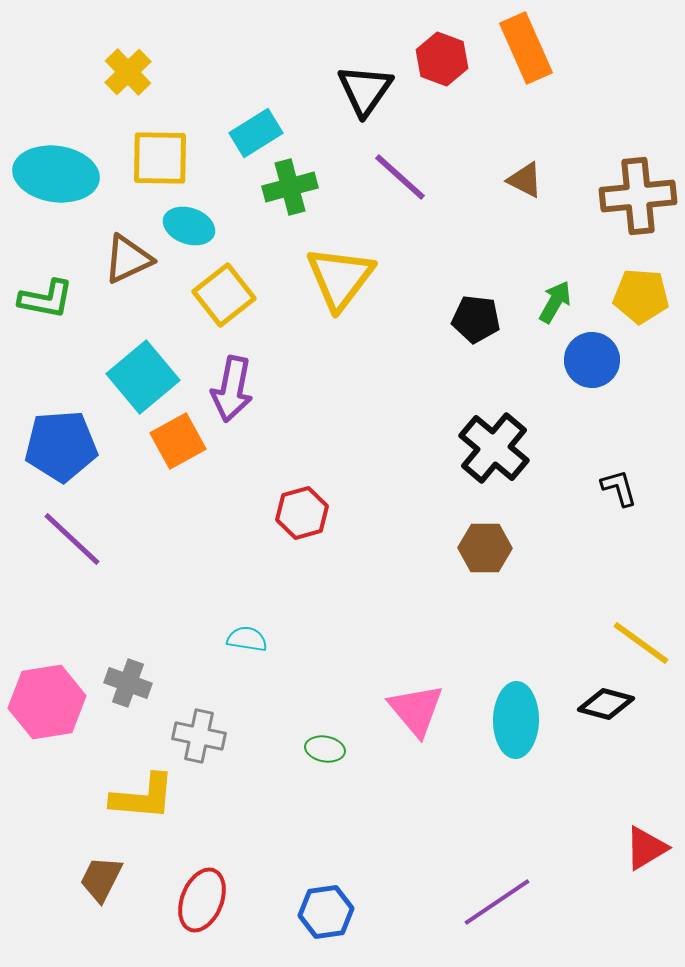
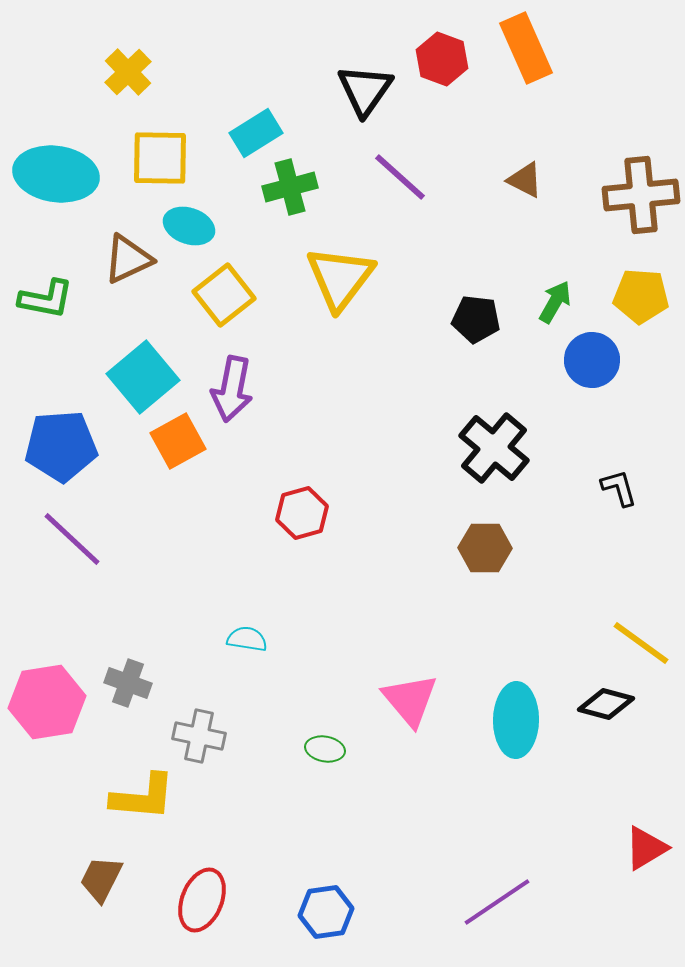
brown cross at (638, 196): moved 3 px right, 1 px up
pink triangle at (416, 710): moved 6 px left, 10 px up
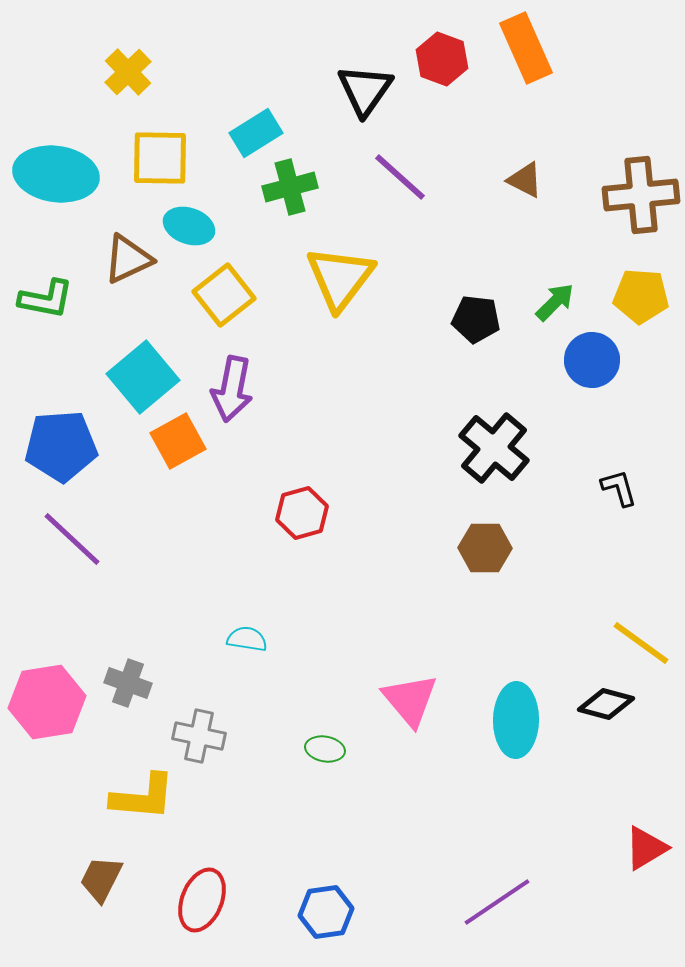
green arrow at (555, 302): rotated 15 degrees clockwise
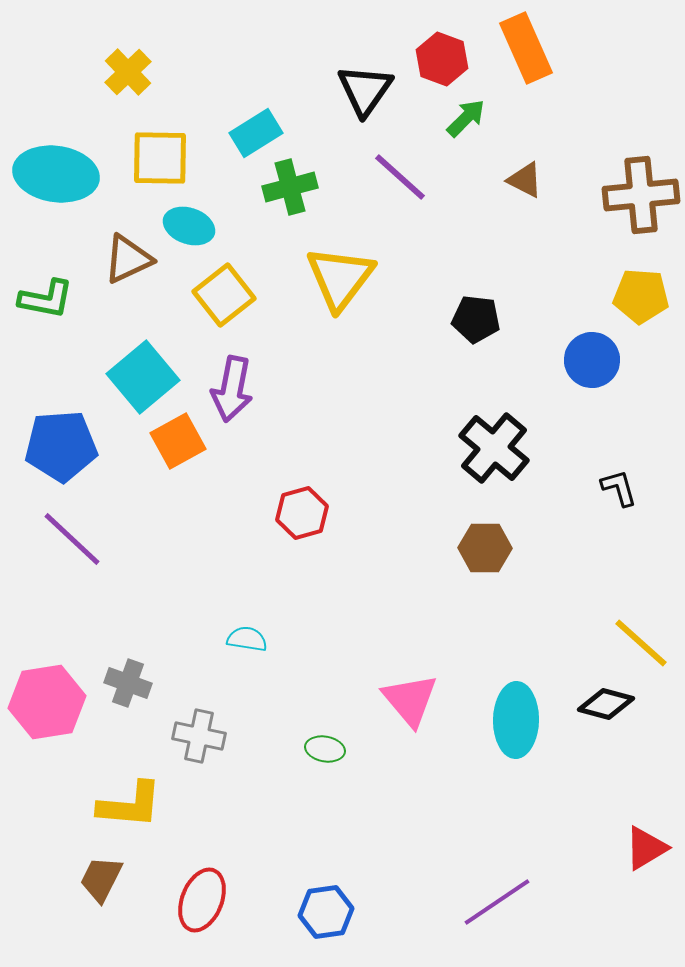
green arrow at (555, 302): moved 89 px left, 184 px up
yellow line at (641, 643): rotated 6 degrees clockwise
yellow L-shape at (143, 797): moved 13 px left, 8 px down
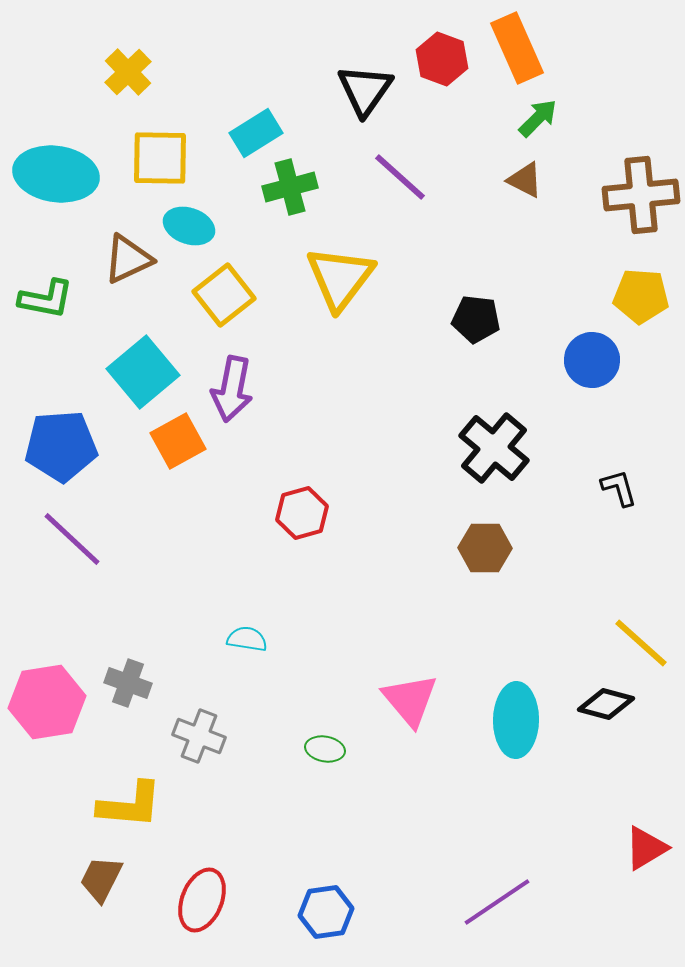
orange rectangle at (526, 48): moved 9 px left
green arrow at (466, 118): moved 72 px right
cyan square at (143, 377): moved 5 px up
gray cross at (199, 736): rotated 9 degrees clockwise
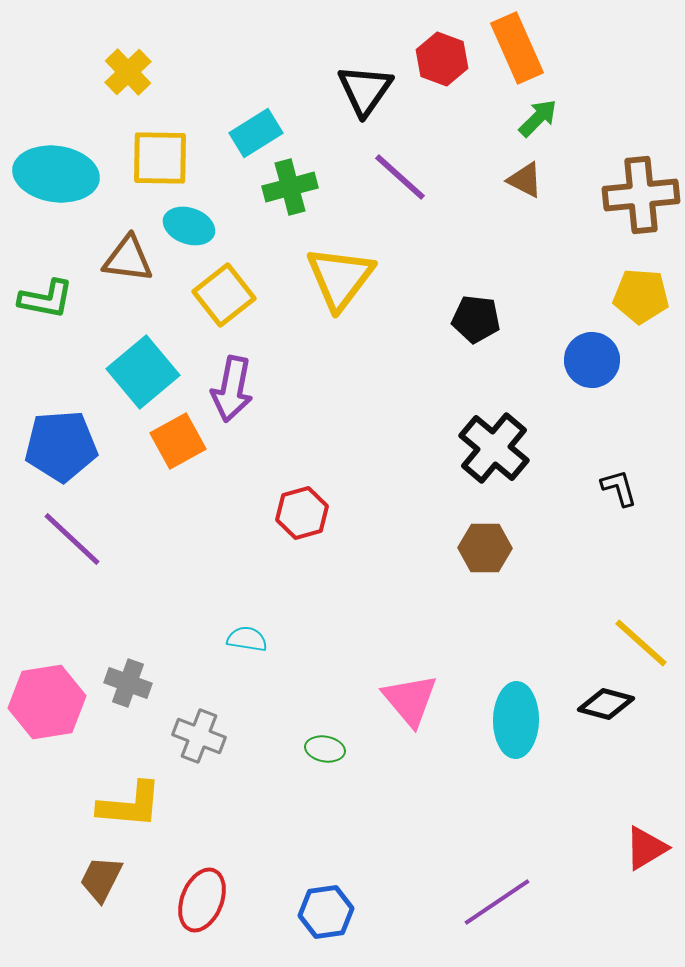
brown triangle at (128, 259): rotated 32 degrees clockwise
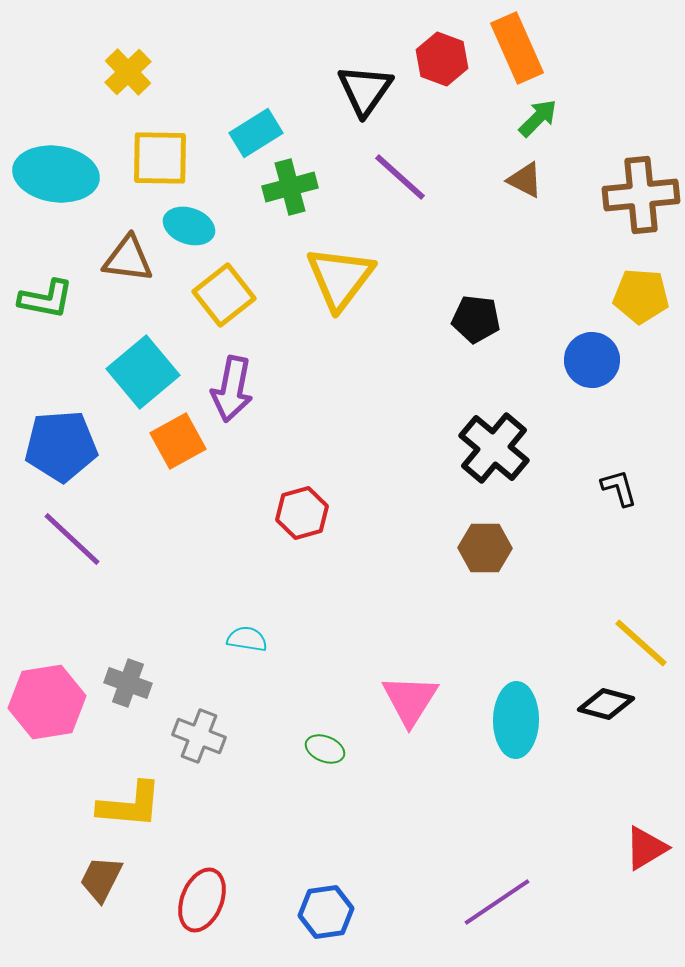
pink triangle at (410, 700): rotated 12 degrees clockwise
green ellipse at (325, 749): rotated 12 degrees clockwise
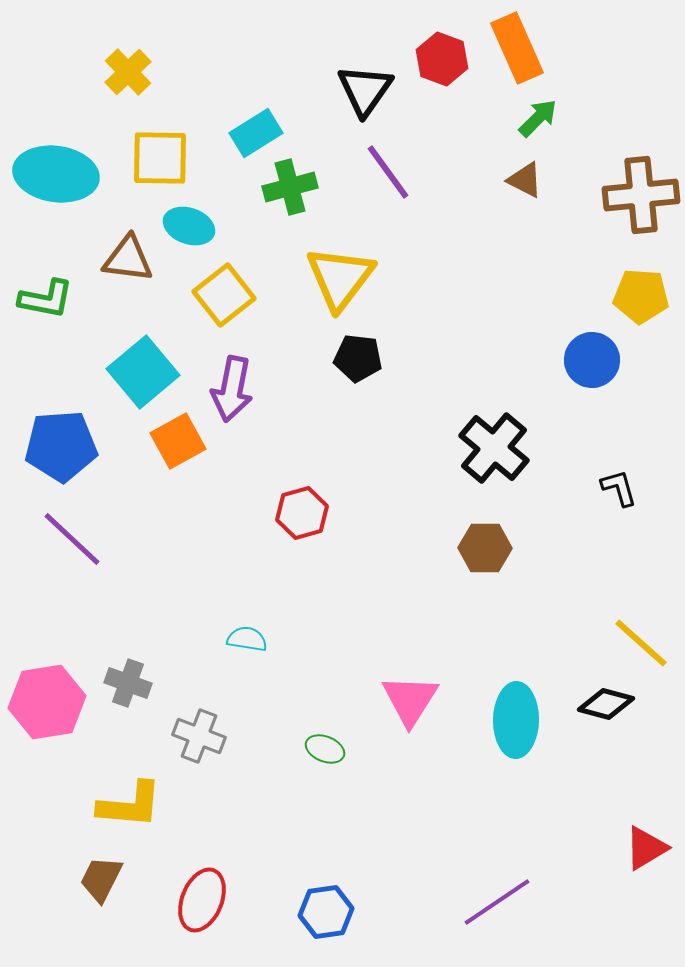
purple line at (400, 177): moved 12 px left, 5 px up; rotated 12 degrees clockwise
black pentagon at (476, 319): moved 118 px left, 39 px down
